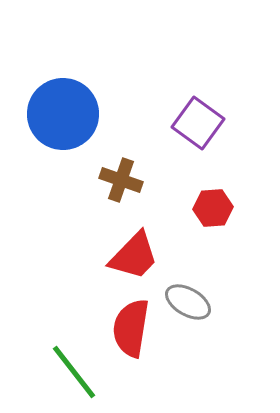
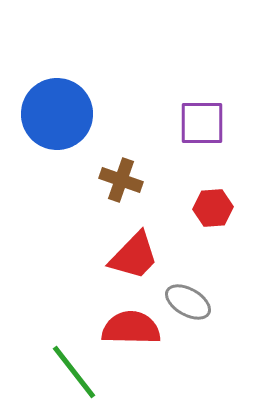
blue circle: moved 6 px left
purple square: moved 4 px right; rotated 36 degrees counterclockwise
red semicircle: rotated 82 degrees clockwise
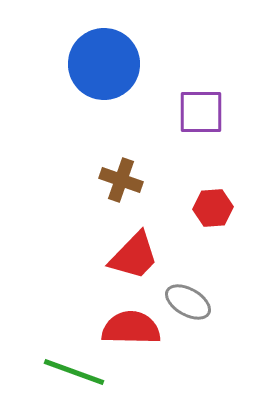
blue circle: moved 47 px right, 50 px up
purple square: moved 1 px left, 11 px up
green line: rotated 32 degrees counterclockwise
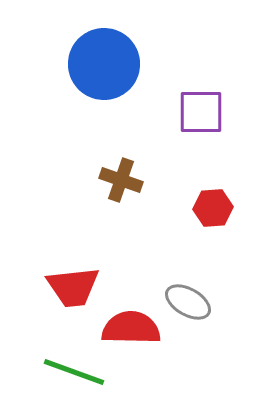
red trapezoid: moved 61 px left, 31 px down; rotated 40 degrees clockwise
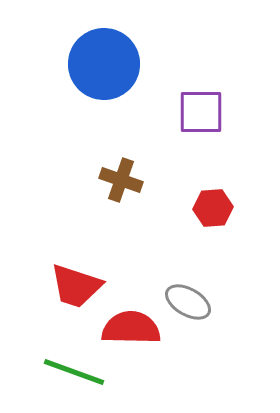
red trapezoid: moved 3 px right, 1 px up; rotated 24 degrees clockwise
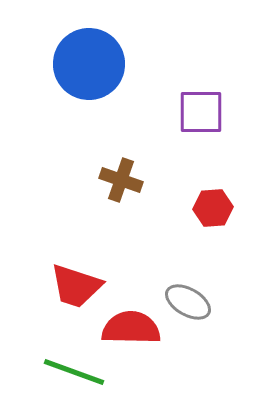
blue circle: moved 15 px left
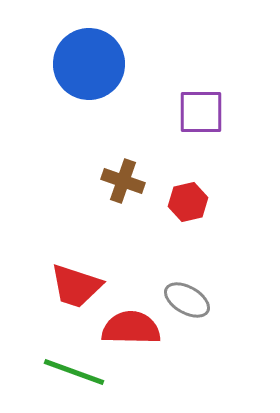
brown cross: moved 2 px right, 1 px down
red hexagon: moved 25 px left, 6 px up; rotated 9 degrees counterclockwise
gray ellipse: moved 1 px left, 2 px up
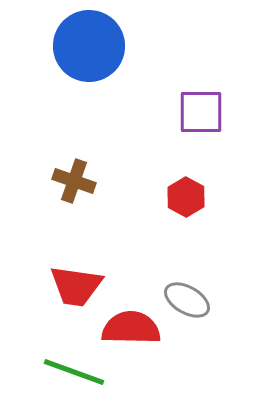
blue circle: moved 18 px up
brown cross: moved 49 px left
red hexagon: moved 2 px left, 5 px up; rotated 18 degrees counterclockwise
red trapezoid: rotated 10 degrees counterclockwise
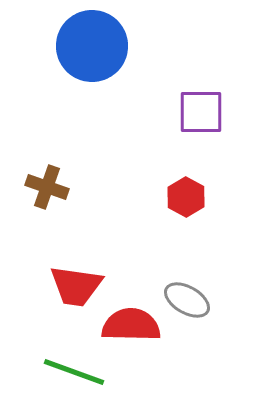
blue circle: moved 3 px right
brown cross: moved 27 px left, 6 px down
red semicircle: moved 3 px up
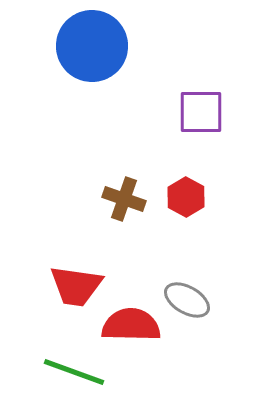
brown cross: moved 77 px right, 12 px down
